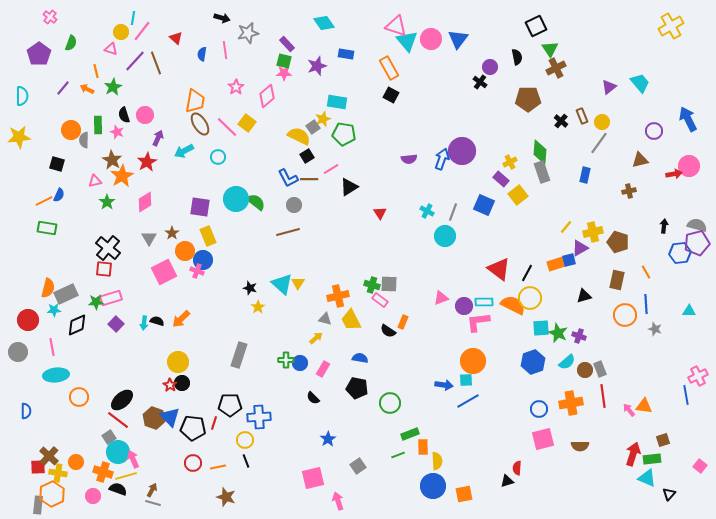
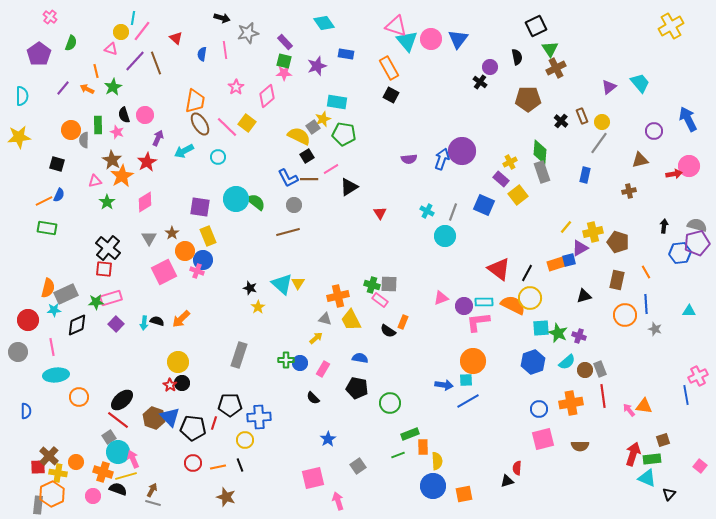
purple rectangle at (287, 44): moved 2 px left, 2 px up
black line at (246, 461): moved 6 px left, 4 px down
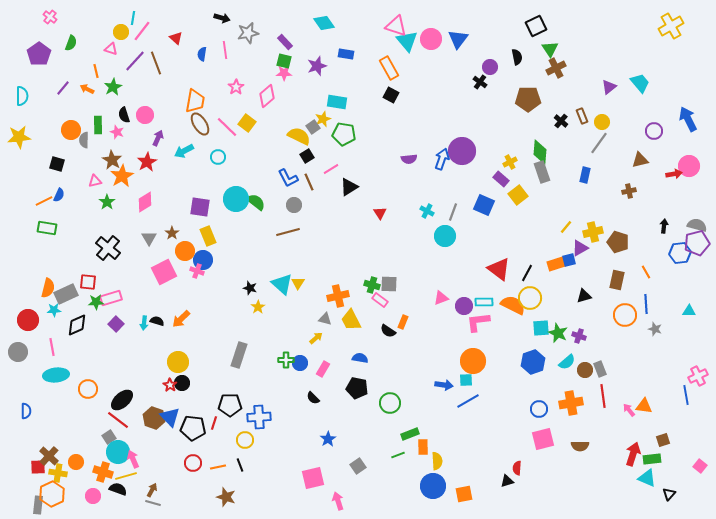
brown line at (309, 179): moved 3 px down; rotated 66 degrees clockwise
red square at (104, 269): moved 16 px left, 13 px down
orange circle at (79, 397): moved 9 px right, 8 px up
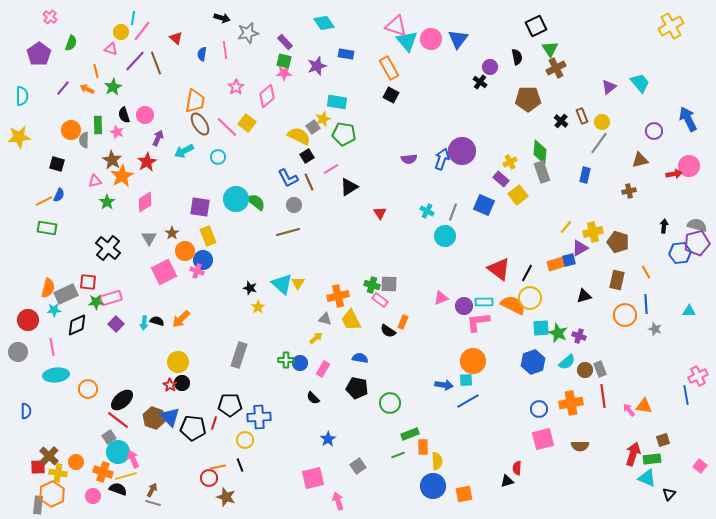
red circle at (193, 463): moved 16 px right, 15 px down
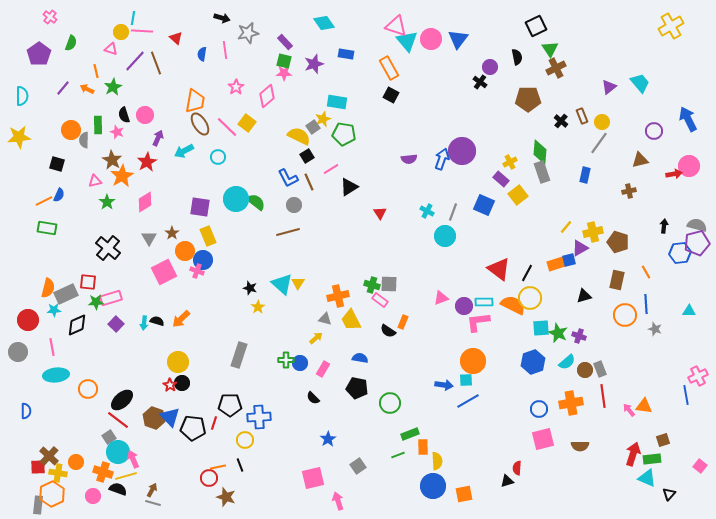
pink line at (142, 31): rotated 55 degrees clockwise
purple star at (317, 66): moved 3 px left, 2 px up
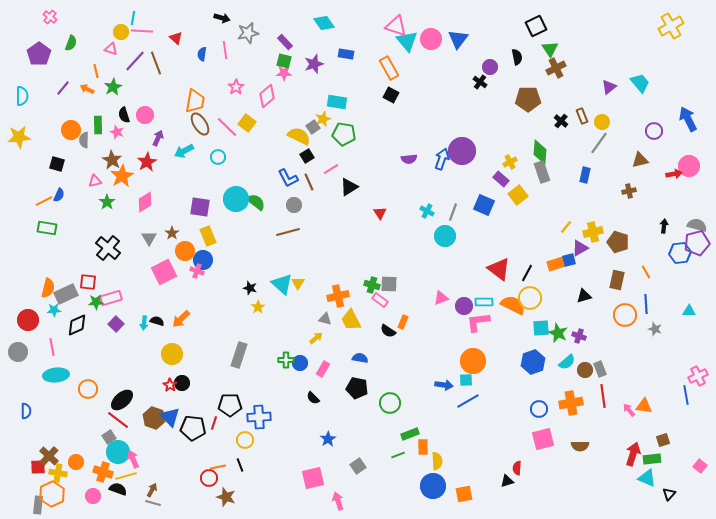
yellow circle at (178, 362): moved 6 px left, 8 px up
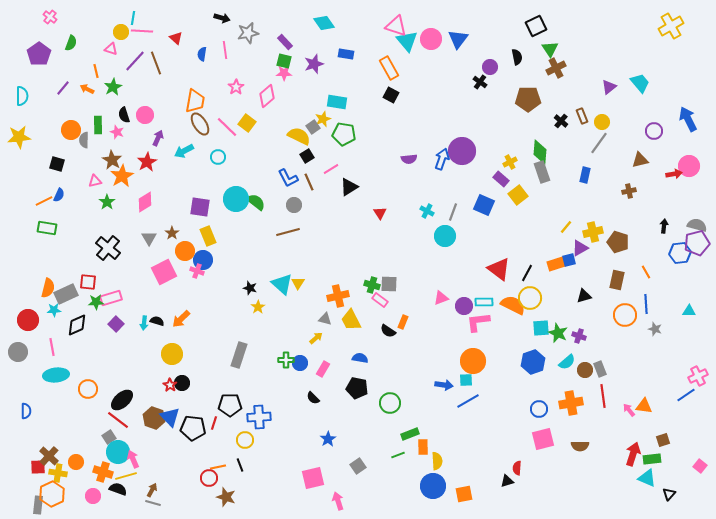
blue line at (686, 395): rotated 66 degrees clockwise
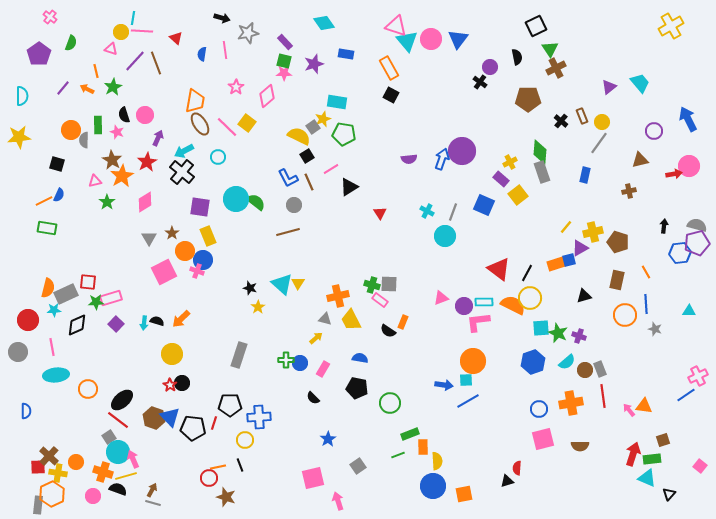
black cross at (108, 248): moved 74 px right, 76 px up
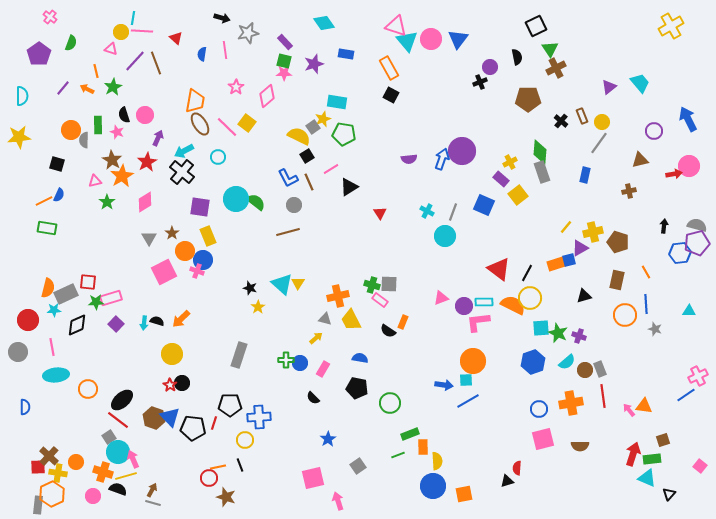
black cross at (480, 82): rotated 32 degrees clockwise
blue semicircle at (26, 411): moved 1 px left, 4 px up
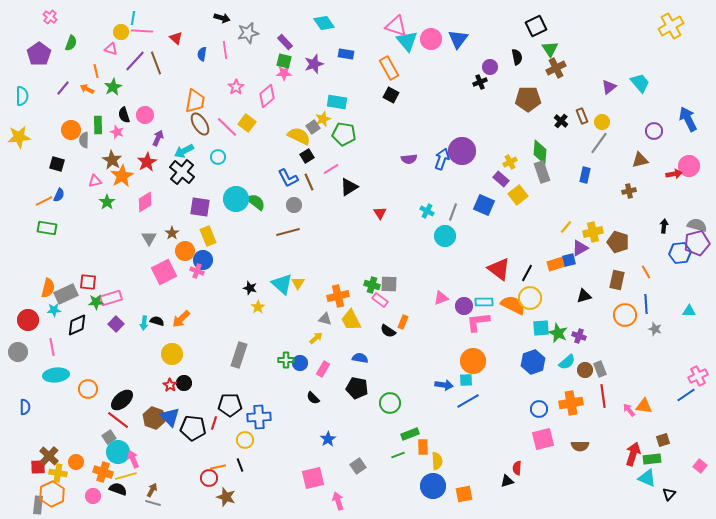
black circle at (182, 383): moved 2 px right
